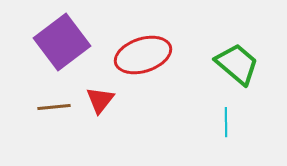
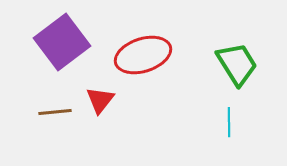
green trapezoid: rotated 18 degrees clockwise
brown line: moved 1 px right, 5 px down
cyan line: moved 3 px right
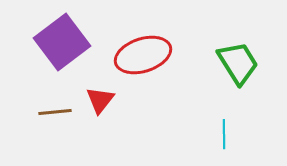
green trapezoid: moved 1 px right, 1 px up
cyan line: moved 5 px left, 12 px down
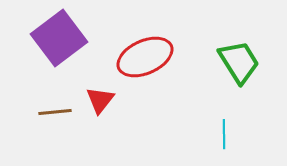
purple square: moved 3 px left, 4 px up
red ellipse: moved 2 px right, 2 px down; rotated 6 degrees counterclockwise
green trapezoid: moved 1 px right, 1 px up
